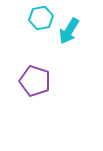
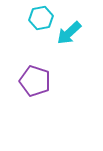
cyan arrow: moved 2 px down; rotated 16 degrees clockwise
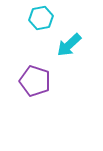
cyan arrow: moved 12 px down
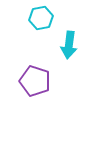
cyan arrow: rotated 40 degrees counterclockwise
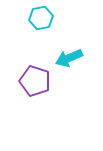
cyan arrow: moved 13 px down; rotated 60 degrees clockwise
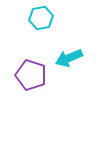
purple pentagon: moved 4 px left, 6 px up
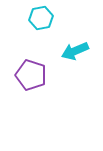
cyan arrow: moved 6 px right, 7 px up
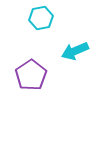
purple pentagon: rotated 20 degrees clockwise
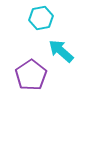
cyan arrow: moved 14 px left; rotated 64 degrees clockwise
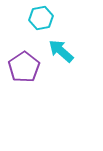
purple pentagon: moved 7 px left, 8 px up
